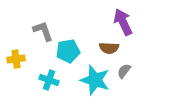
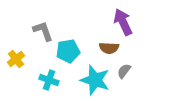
yellow cross: rotated 30 degrees counterclockwise
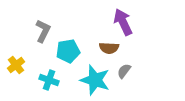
gray L-shape: rotated 45 degrees clockwise
yellow cross: moved 6 px down
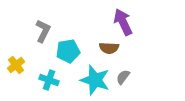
gray semicircle: moved 1 px left, 6 px down
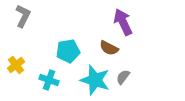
gray L-shape: moved 20 px left, 15 px up
brown semicircle: rotated 24 degrees clockwise
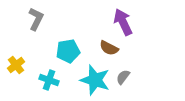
gray L-shape: moved 13 px right, 3 px down
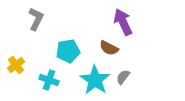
cyan star: rotated 16 degrees clockwise
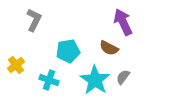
gray L-shape: moved 2 px left, 1 px down
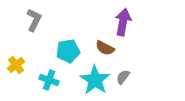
purple arrow: rotated 36 degrees clockwise
brown semicircle: moved 4 px left
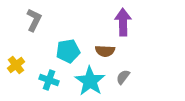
purple arrow: rotated 12 degrees counterclockwise
brown semicircle: moved 3 px down; rotated 24 degrees counterclockwise
cyan star: moved 5 px left, 1 px down
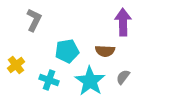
cyan pentagon: moved 1 px left
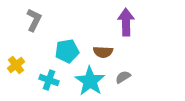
purple arrow: moved 3 px right
brown semicircle: moved 2 px left, 1 px down
gray semicircle: rotated 21 degrees clockwise
